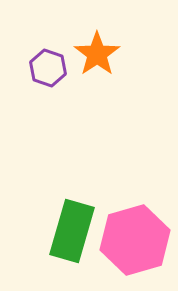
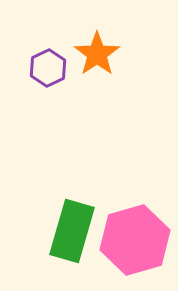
purple hexagon: rotated 15 degrees clockwise
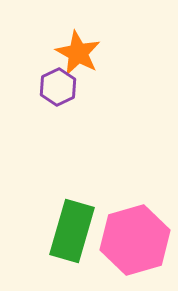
orange star: moved 19 px left, 1 px up; rotated 9 degrees counterclockwise
purple hexagon: moved 10 px right, 19 px down
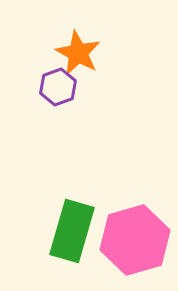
purple hexagon: rotated 6 degrees clockwise
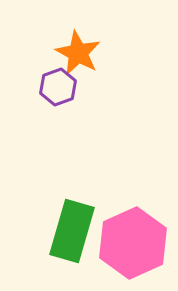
pink hexagon: moved 2 px left, 3 px down; rotated 8 degrees counterclockwise
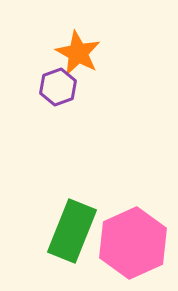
green rectangle: rotated 6 degrees clockwise
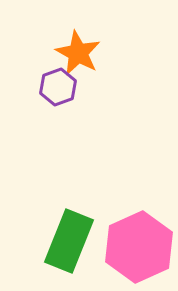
green rectangle: moved 3 px left, 10 px down
pink hexagon: moved 6 px right, 4 px down
